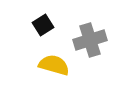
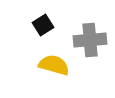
gray cross: rotated 12 degrees clockwise
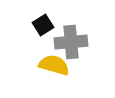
gray cross: moved 19 px left, 2 px down
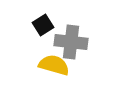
gray cross: rotated 12 degrees clockwise
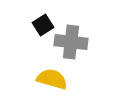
yellow semicircle: moved 2 px left, 14 px down
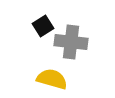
black square: moved 1 px down
